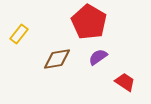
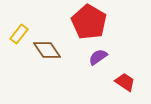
brown diamond: moved 10 px left, 9 px up; rotated 64 degrees clockwise
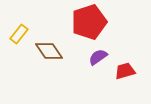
red pentagon: rotated 24 degrees clockwise
brown diamond: moved 2 px right, 1 px down
red trapezoid: moved 11 px up; rotated 50 degrees counterclockwise
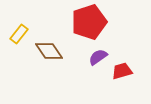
red trapezoid: moved 3 px left
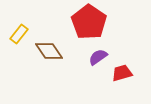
red pentagon: rotated 20 degrees counterclockwise
red trapezoid: moved 2 px down
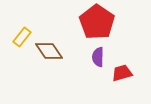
red pentagon: moved 8 px right
yellow rectangle: moved 3 px right, 3 px down
purple semicircle: rotated 54 degrees counterclockwise
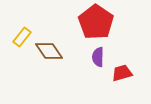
red pentagon: moved 1 px left
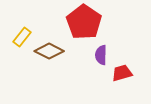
red pentagon: moved 12 px left
brown diamond: rotated 28 degrees counterclockwise
purple semicircle: moved 3 px right, 2 px up
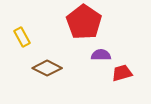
yellow rectangle: rotated 66 degrees counterclockwise
brown diamond: moved 2 px left, 17 px down
purple semicircle: rotated 90 degrees clockwise
